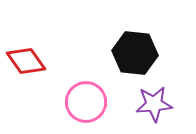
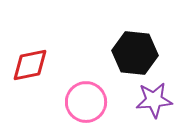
red diamond: moved 4 px right, 4 px down; rotated 66 degrees counterclockwise
purple star: moved 4 px up
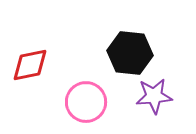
black hexagon: moved 5 px left
purple star: moved 4 px up
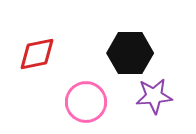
black hexagon: rotated 6 degrees counterclockwise
red diamond: moved 7 px right, 11 px up
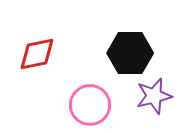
purple star: rotated 9 degrees counterclockwise
pink circle: moved 4 px right, 3 px down
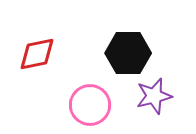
black hexagon: moved 2 px left
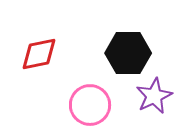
red diamond: moved 2 px right
purple star: rotated 12 degrees counterclockwise
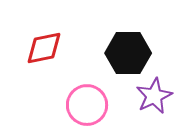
red diamond: moved 5 px right, 6 px up
pink circle: moved 3 px left
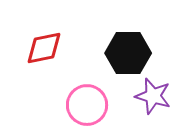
purple star: moved 1 px left; rotated 30 degrees counterclockwise
